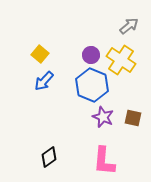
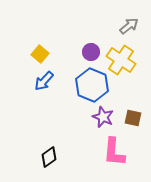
purple circle: moved 3 px up
pink L-shape: moved 10 px right, 9 px up
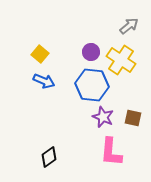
blue arrow: rotated 110 degrees counterclockwise
blue hexagon: rotated 16 degrees counterclockwise
pink L-shape: moved 3 px left
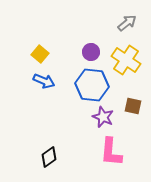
gray arrow: moved 2 px left, 3 px up
yellow cross: moved 5 px right
brown square: moved 12 px up
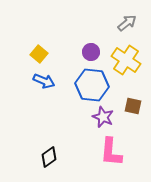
yellow square: moved 1 px left
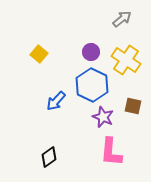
gray arrow: moved 5 px left, 4 px up
blue arrow: moved 12 px right, 20 px down; rotated 110 degrees clockwise
blue hexagon: rotated 20 degrees clockwise
